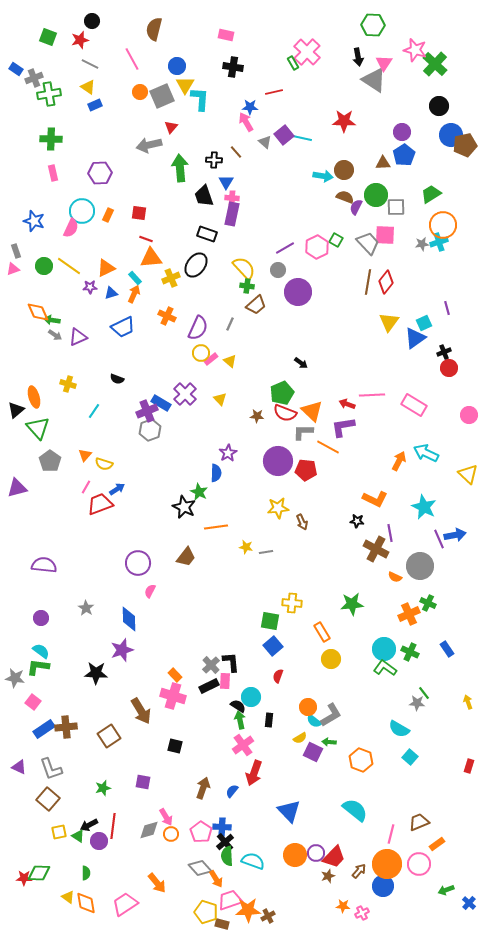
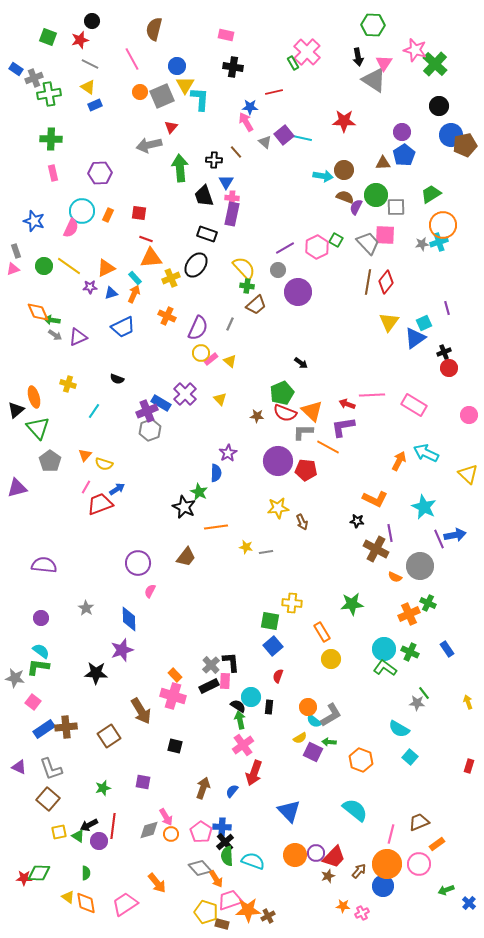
black rectangle at (269, 720): moved 13 px up
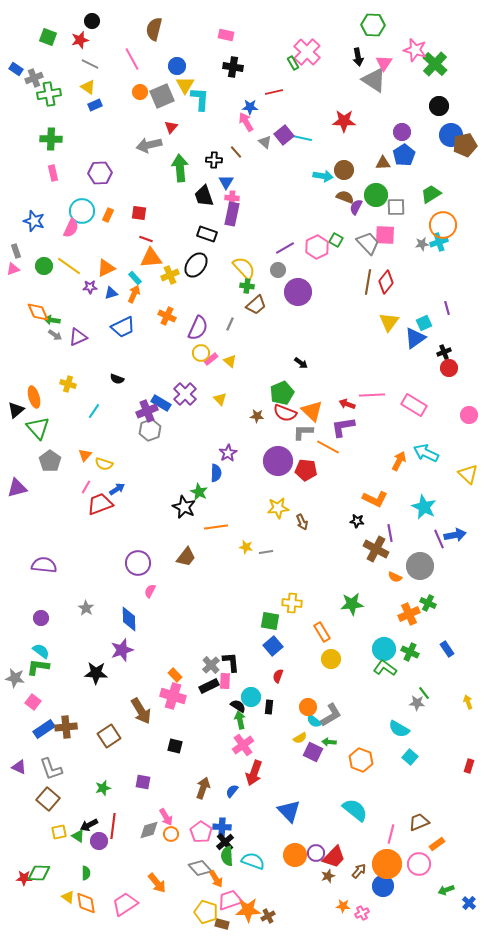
yellow cross at (171, 278): moved 1 px left, 3 px up
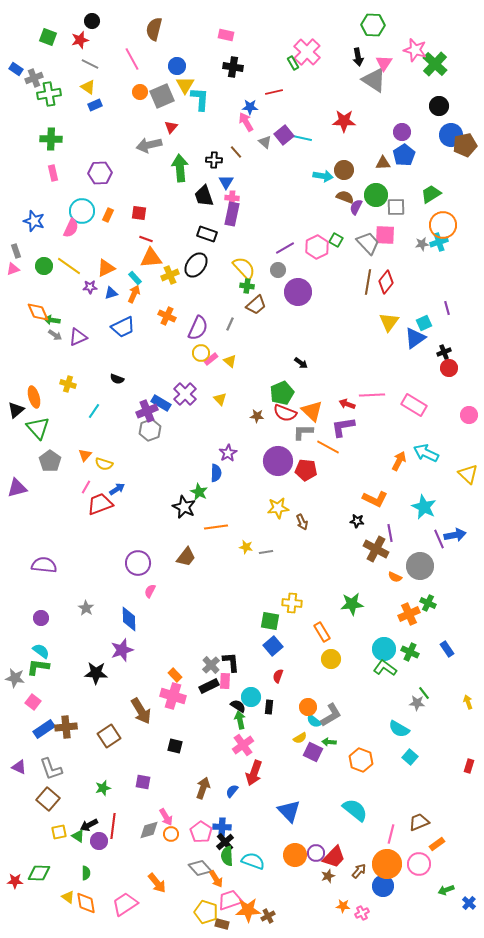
red star at (24, 878): moved 9 px left, 3 px down
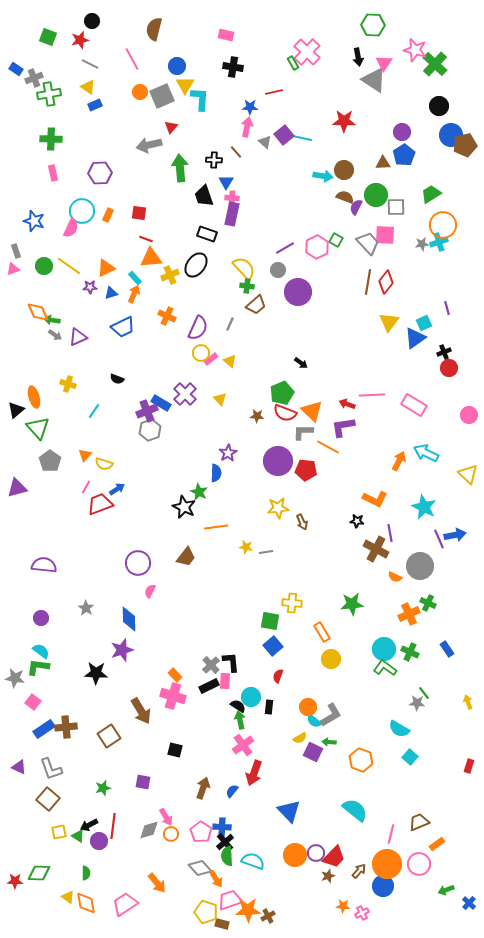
pink arrow at (246, 122): moved 1 px right, 5 px down; rotated 42 degrees clockwise
black square at (175, 746): moved 4 px down
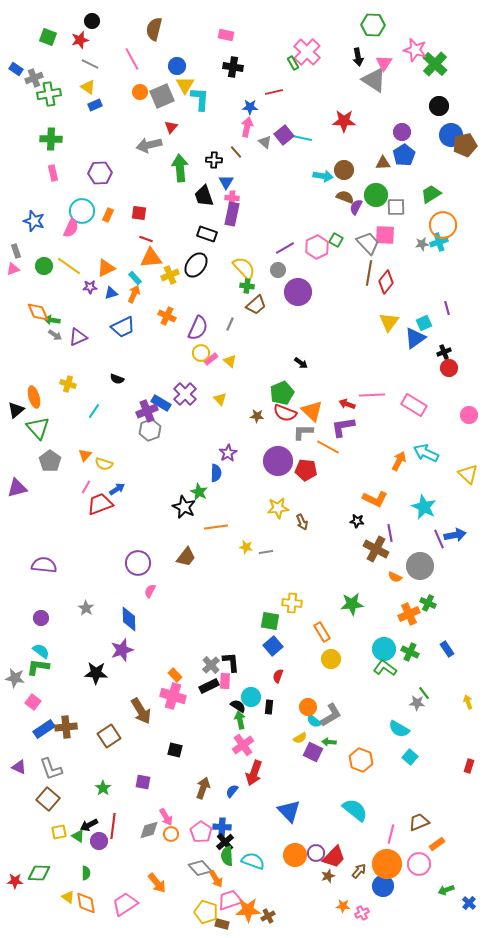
brown line at (368, 282): moved 1 px right, 9 px up
green star at (103, 788): rotated 21 degrees counterclockwise
